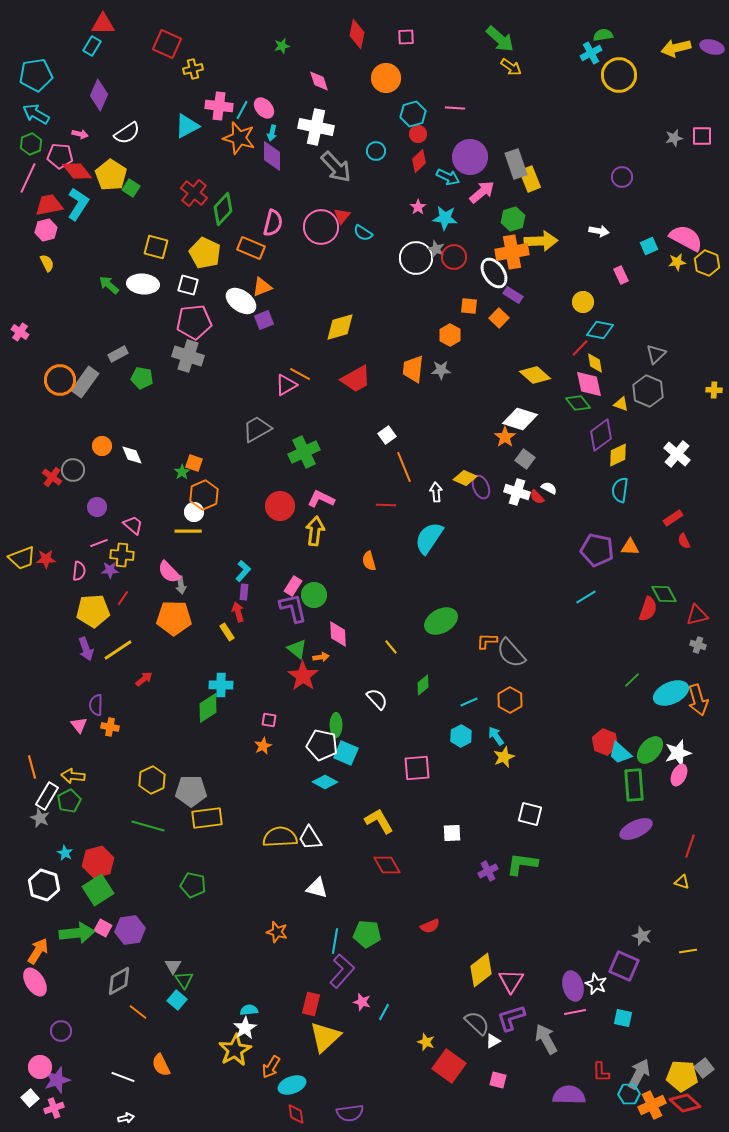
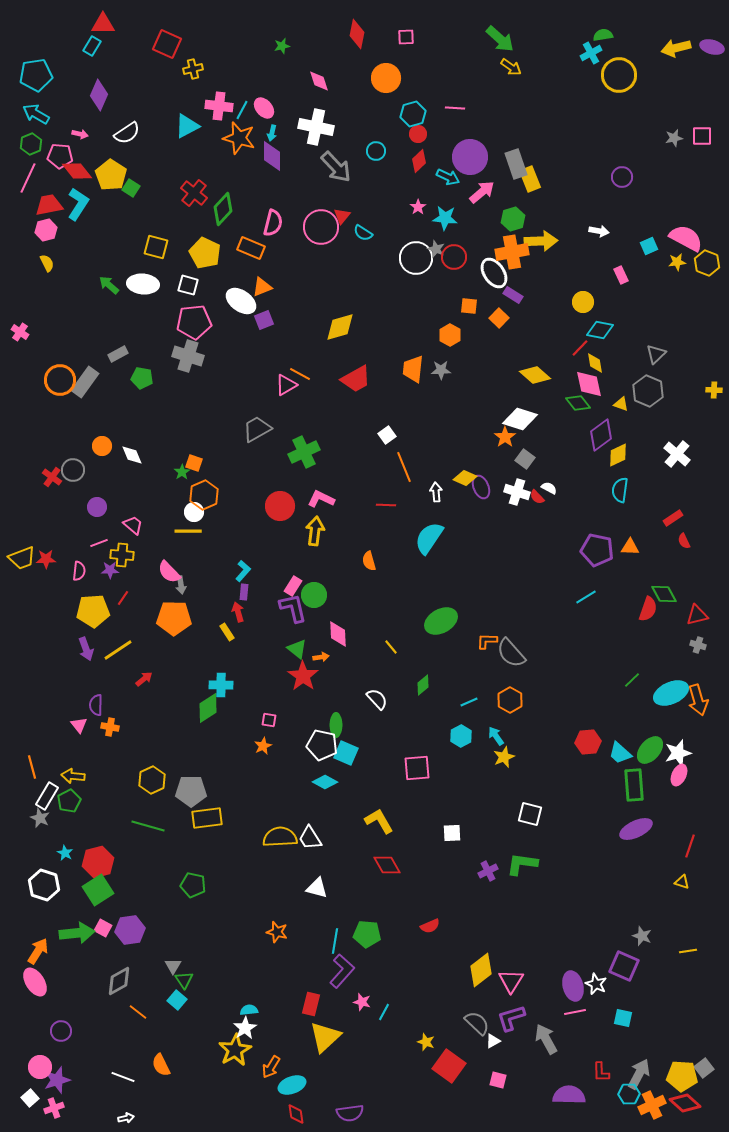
red hexagon at (605, 742): moved 17 px left; rotated 25 degrees counterclockwise
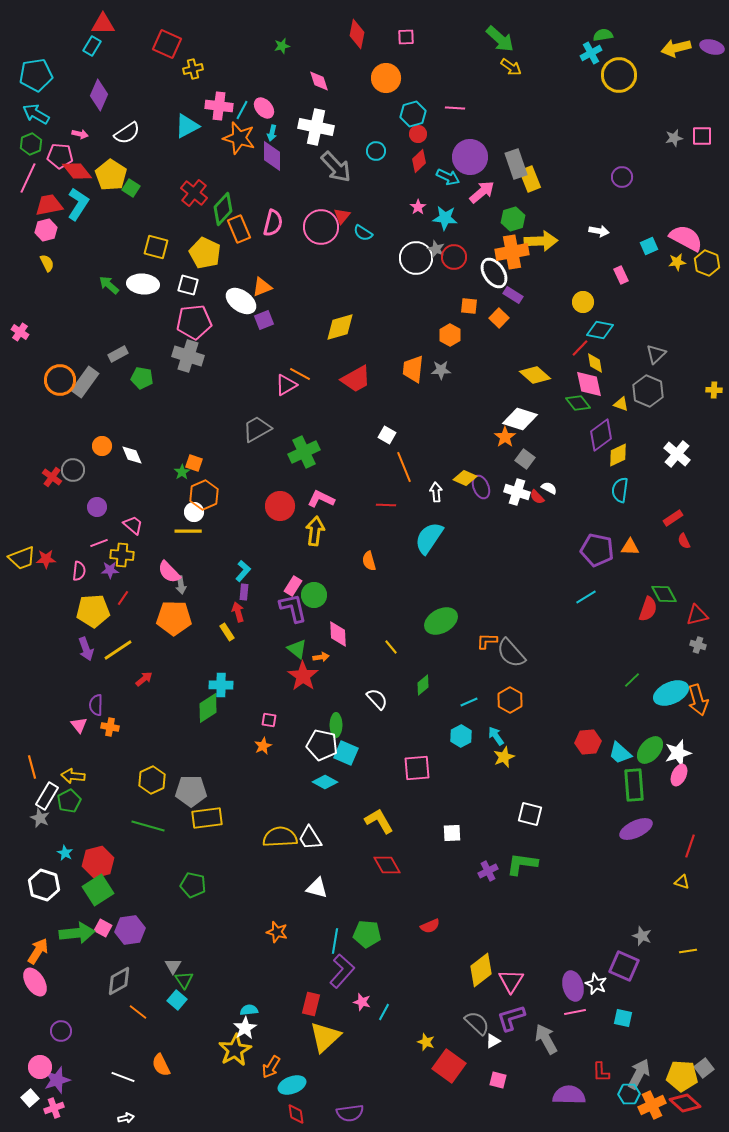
orange rectangle at (251, 248): moved 12 px left, 19 px up; rotated 44 degrees clockwise
white square at (387, 435): rotated 24 degrees counterclockwise
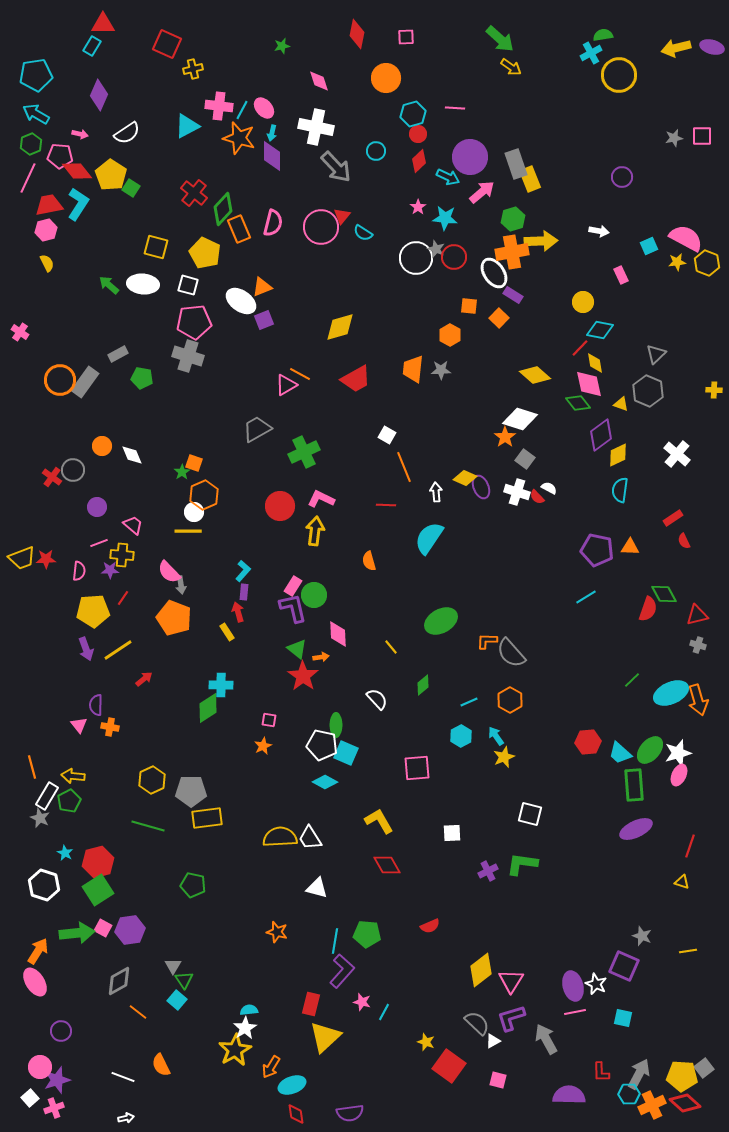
orange pentagon at (174, 618): rotated 20 degrees clockwise
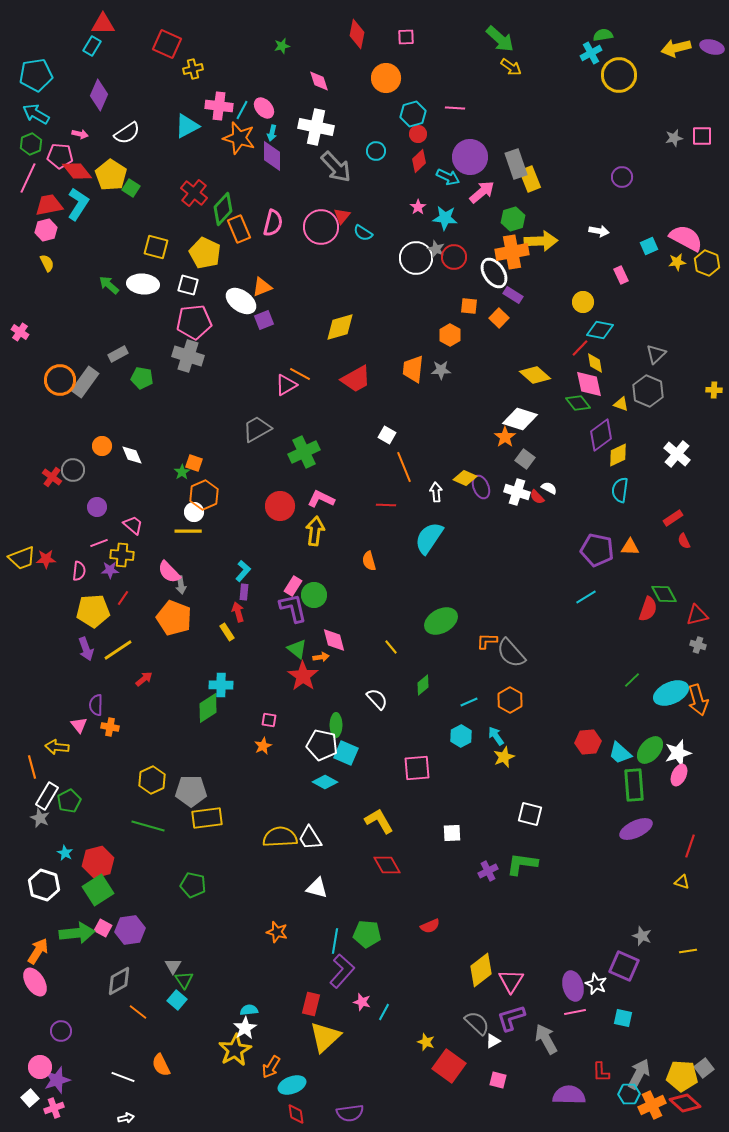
pink diamond at (338, 634): moved 4 px left, 6 px down; rotated 12 degrees counterclockwise
yellow arrow at (73, 776): moved 16 px left, 29 px up
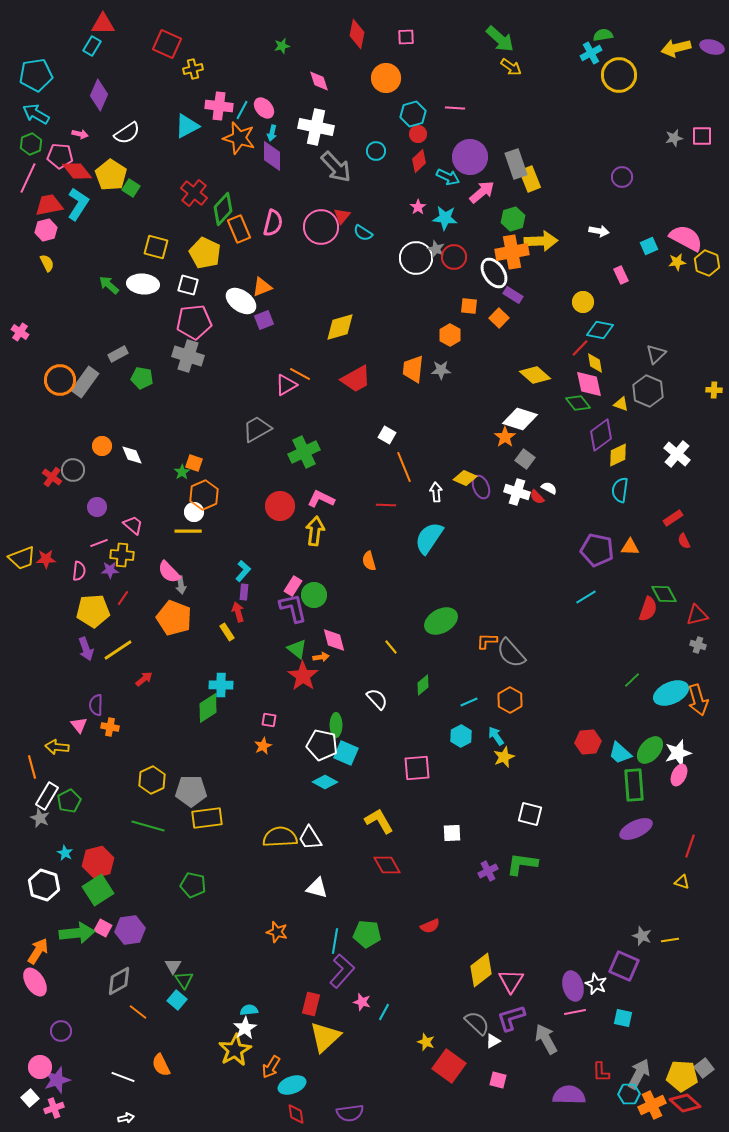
yellow line at (688, 951): moved 18 px left, 11 px up
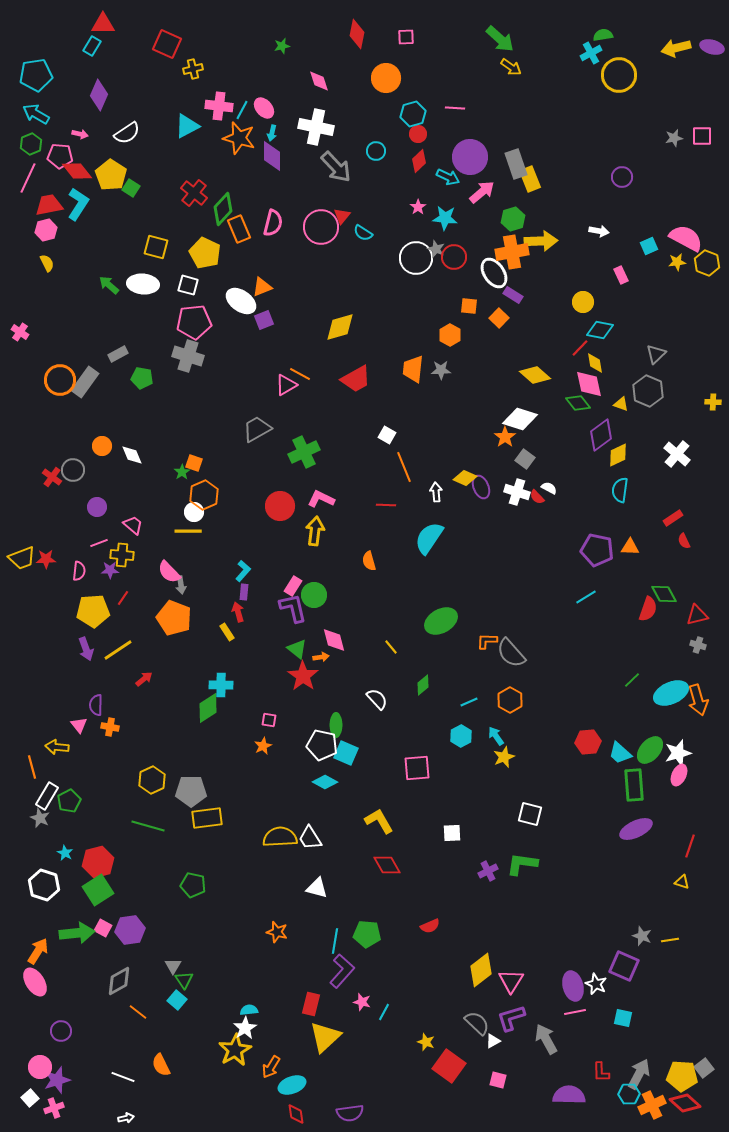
yellow cross at (714, 390): moved 1 px left, 12 px down
